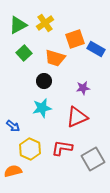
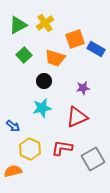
green square: moved 2 px down
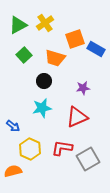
gray square: moved 5 px left
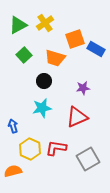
blue arrow: rotated 144 degrees counterclockwise
red L-shape: moved 6 px left
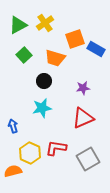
red triangle: moved 6 px right, 1 px down
yellow hexagon: moved 4 px down
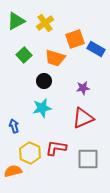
green triangle: moved 2 px left, 4 px up
blue arrow: moved 1 px right
gray square: rotated 30 degrees clockwise
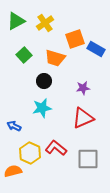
blue arrow: rotated 48 degrees counterclockwise
red L-shape: rotated 30 degrees clockwise
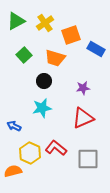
orange square: moved 4 px left, 4 px up
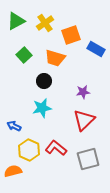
purple star: moved 4 px down
red triangle: moved 1 px right, 2 px down; rotated 20 degrees counterclockwise
yellow hexagon: moved 1 px left, 3 px up
gray square: rotated 15 degrees counterclockwise
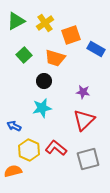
purple star: rotated 16 degrees clockwise
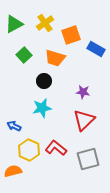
green triangle: moved 2 px left, 3 px down
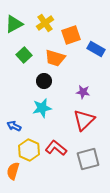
orange semicircle: rotated 60 degrees counterclockwise
